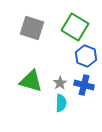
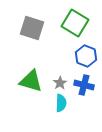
green square: moved 4 px up
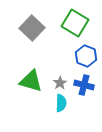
gray square: rotated 25 degrees clockwise
